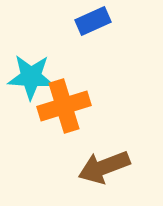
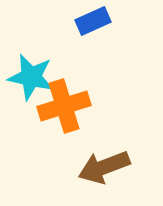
cyan star: rotated 9 degrees clockwise
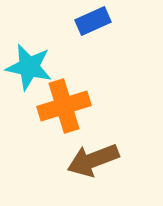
cyan star: moved 2 px left, 10 px up
brown arrow: moved 11 px left, 7 px up
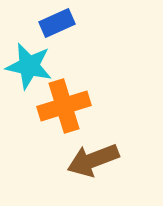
blue rectangle: moved 36 px left, 2 px down
cyan star: moved 1 px up
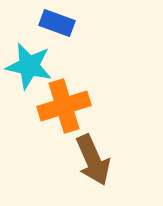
blue rectangle: rotated 44 degrees clockwise
brown arrow: rotated 93 degrees counterclockwise
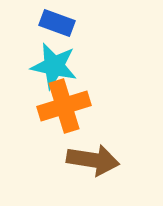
cyan star: moved 25 px right
brown arrow: rotated 57 degrees counterclockwise
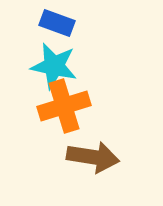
brown arrow: moved 3 px up
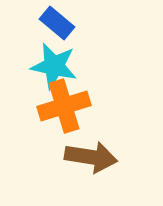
blue rectangle: rotated 20 degrees clockwise
brown arrow: moved 2 px left
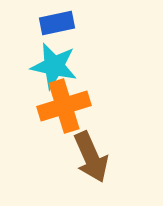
blue rectangle: rotated 52 degrees counterclockwise
brown arrow: rotated 57 degrees clockwise
